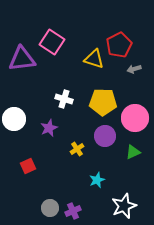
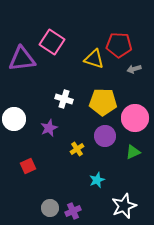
red pentagon: rotated 30 degrees clockwise
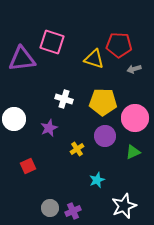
pink square: rotated 15 degrees counterclockwise
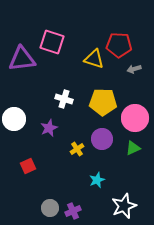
purple circle: moved 3 px left, 3 px down
green triangle: moved 4 px up
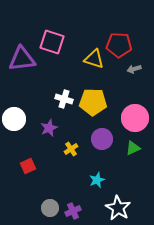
yellow pentagon: moved 10 px left
yellow cross: moved 6 px left
white star: moved 6 px left, 2 px down; rotated 20 degrees counterclockwise
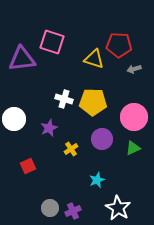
pink circle: moved 1 px left, 1 px up
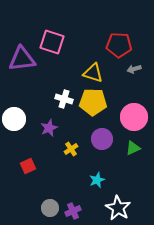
yellow triangle: moved 1 px left, 14 px down
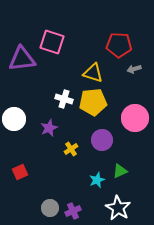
yellow pentagon: rotated 8 degrees counterclockwise
pink circle: moved 1 px right, 1 px down
purple circle: moved 1 px down
green triangle: moved 13 px left, 23 px down
red square: moved 8 px left, 6 px down
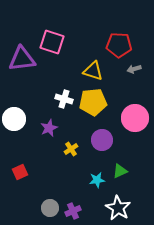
yellow triangle: moved 2 px up
cyan star: rotated 14 degrees clockwise
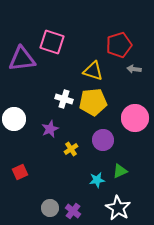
red pentagon: rotated 20 degrees counterclockwise
gray arrow: rotated 24 degrees clockwise
purple star: moved 1 px right, 1 px down
purple circle: moved 1 px right
purple cross: rotated 28 degrees counterclockwise
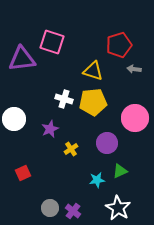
purple circle: moved 4 px right, 3 px down
red square: moved 3 px right, 1 px down
